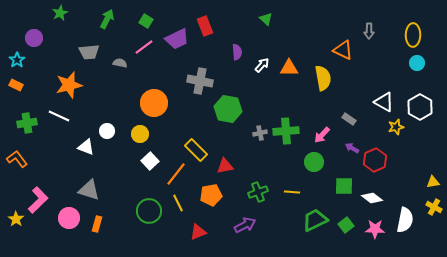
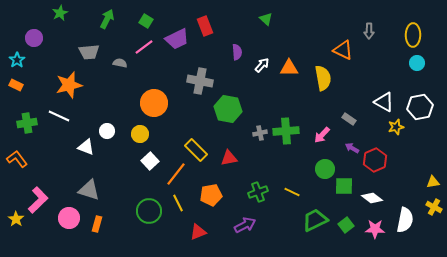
white hexagon at (420, 107): rotated 20 degrees clockwise
green circle at (314, 162): moved 11 px right, 7 px down
red triangle at (225, 166): moved 4 px right, 8 px up
yellow line at (292, 192): rotated 21 degrees clockwise
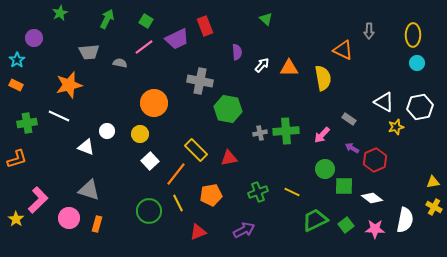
orange L-shape at (17, 159): rotated 110 degrees clockwise
purple arrow at (245, 225): moved 1 px left, 5 px down
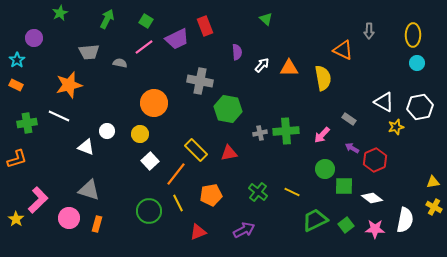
red triangle at (229, 158): moved 5 px up
green cross at (258, 192): rotated 30 degrees counterclockwise
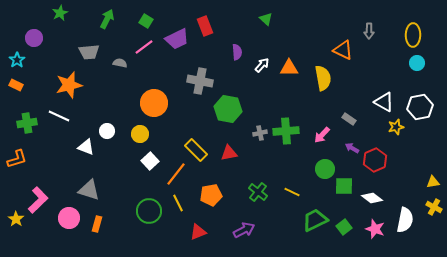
green square at (346, 225): moved 2 px left, 2 px down
pink star at (375, 229): rotated 18 degrees clockwise
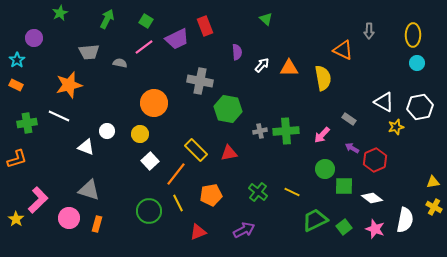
gray cross at (260, 133): moved 2 px up
